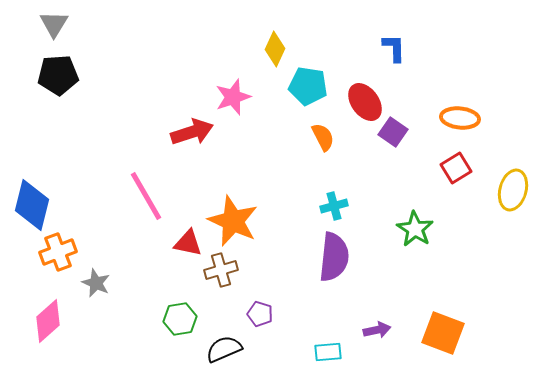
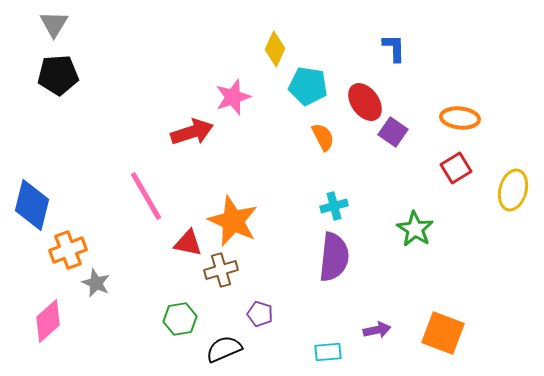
orange cross: moved 10 px right, 2 px up
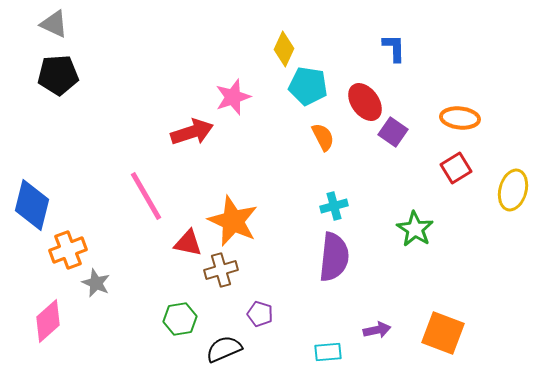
gray triangle: rotated 36 degrees counterclockwise
yellow diamond: moved 9 px right
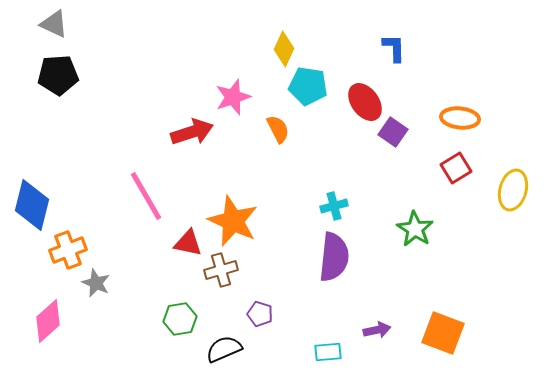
orange semicircle: moved 45 px left, 8 px up
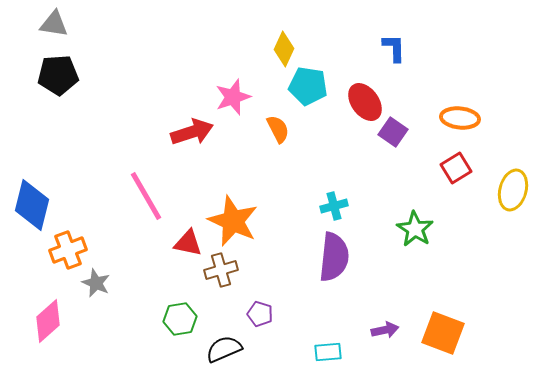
gray triangle: rotated 16 degrees counterclockwise
purple arrow: moved 8 px right
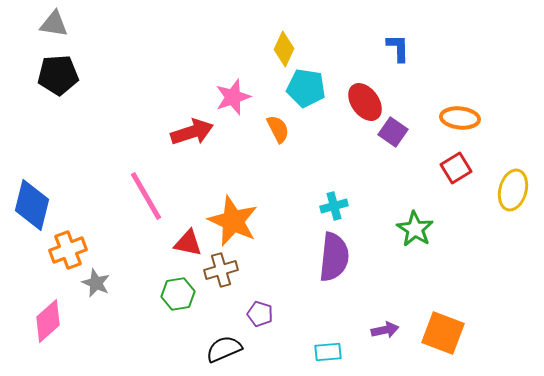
blue L-shape: moved 4 px right
cyan pentagon: moved 2 px left, 2 px down
green hexagon: moved 2 px left, 25 px up
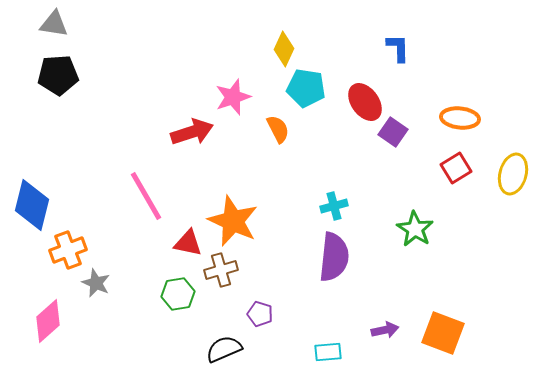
yellow ellipse: moved 16 px up
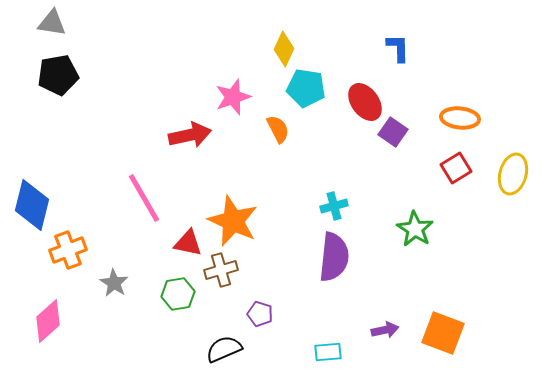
gray triangle: moved 2 px left, 1 px up
black pentagon: rotated 6 degrees counterclockwise
red arrow: moved 2 px left, 3 px down; rotated 6 degrees clockwise
pink line: moved 2 px left, 2 px down
gray star: moved 18 px right; rotated 8 degrees clockwise
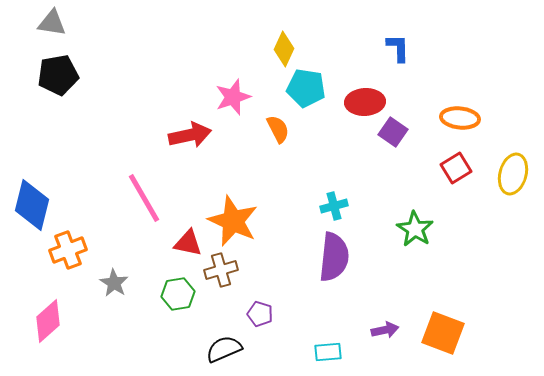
red ellipse: rotated 57 degrees counterclockwise
